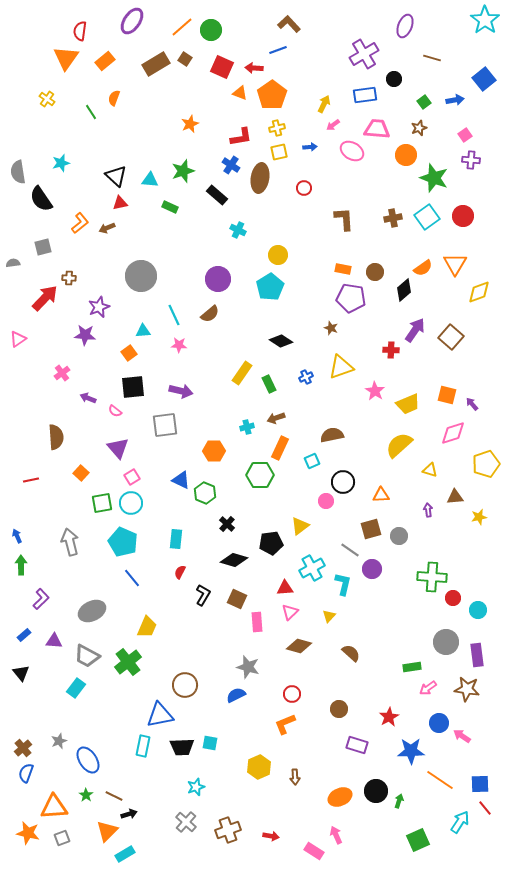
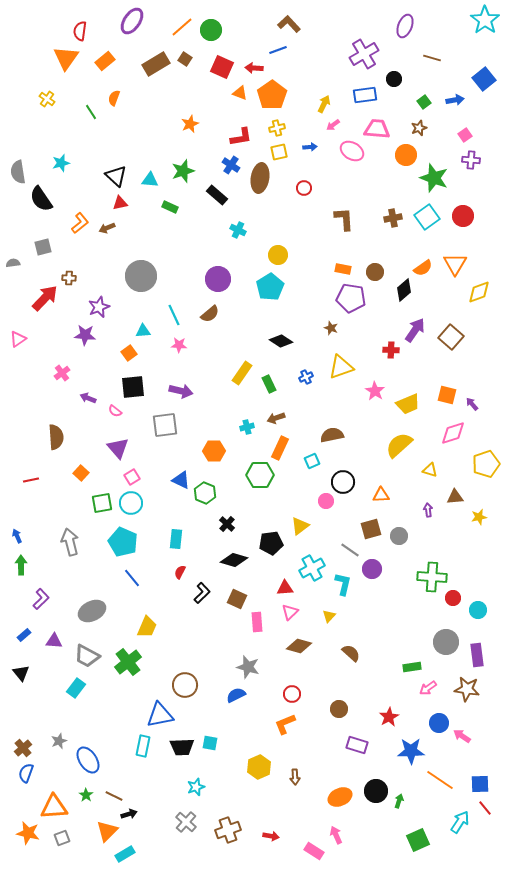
black L-shape at (203, 595): moved 1 px left, 2 px up; rotated 15 degrees clockwise
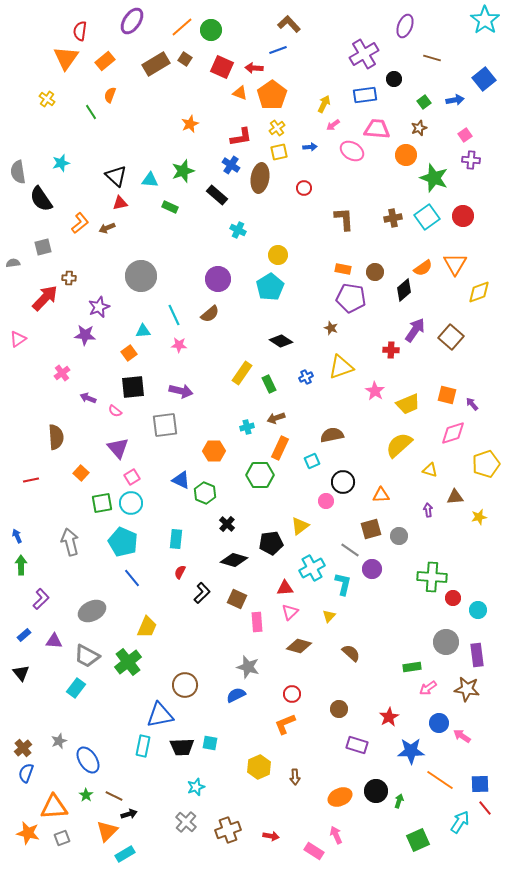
orange semicircle at (114, 98): moved 4 px left, 3 px up
yellow cross at (277, 128): rotated 21 degrees counterclockwise
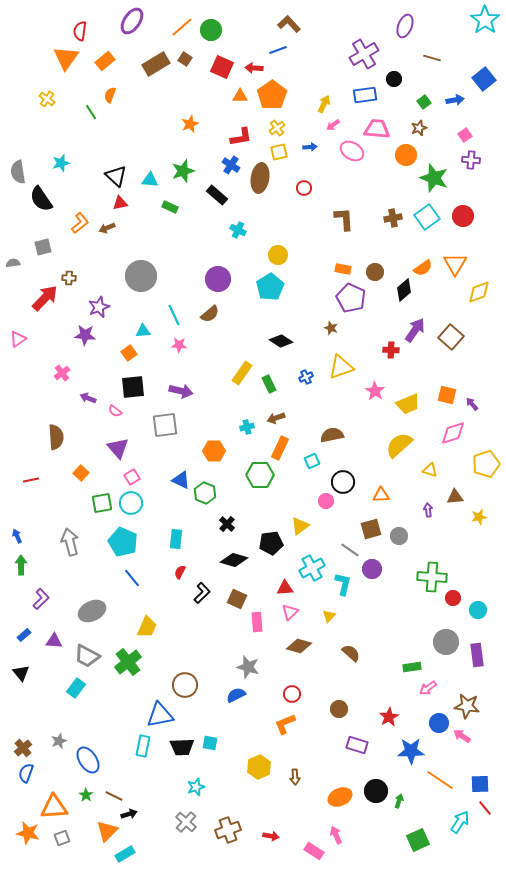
orange triangle at (240, 93): moved 3 px down; rotated 21 degrees counterclockwise
purple pentagon at (351, 298): rotated 16 degrees clockwise
brown star at (467, 689): moved 17 px down
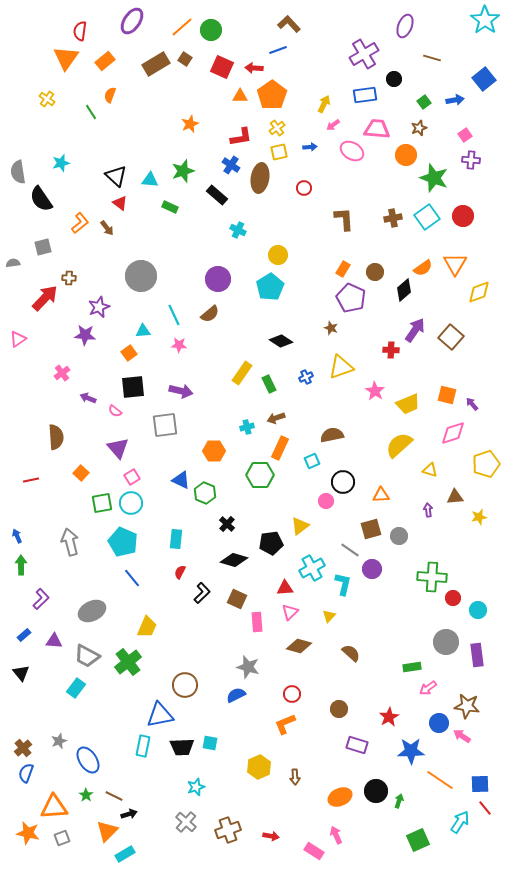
red triangle at (120, 203): rotated 49 degrees clockwise
brown arrow at (107, 228): rotated 105 degrees counterclockwise
orange rectangle at (343, 269): rotated 70 degrees counterclockwise
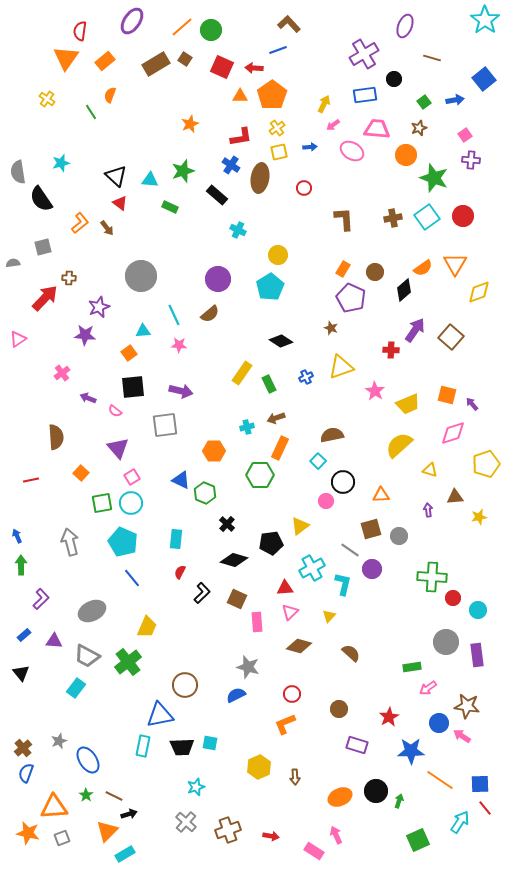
cyan square at (312, 461): moved 6 px right; rotated 21 degrees counterclockwise
